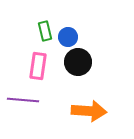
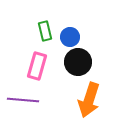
blue circle: moved 2 px right
pink rectangle: moved 1 px left; rotated 8 degrees clockwise
orange arrow: moved 11 px up; rotated 104 degrees clockwise
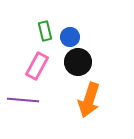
pink rectangle: rotated 12 degrees clockwise
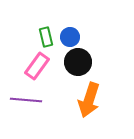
green rectangle: moved 1 px right, 6 px down
pink rectangle: rotated 8 degrees clockwise
purple line: moved 3 px right
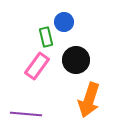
blue circle: moved 6 px left, 15 px up
black circle: moved 2 px left, 2 px up
purple line: moved 14 px down
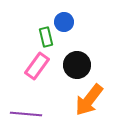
black circle: moved 1 px right, 5 px down
orange arrow: rotated 20 degrees clockwise
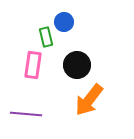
pink rectangle: moved 4 px left, 1 px up; rotated 28 degrees counterclockwise
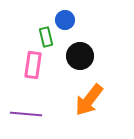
blue circle: moved 1 px right, 2 px up
black circle: moved 3 px right, 9 px up
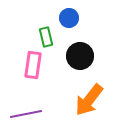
blue circle: moved 4 px right, 2 px up
purple line: rotated 16 degrees counterclockwise
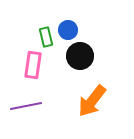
blue circle: moved 1 px left, 12 px down
orange arrow: moved 3 px right, 1 px down
purple line: moved 8 px up
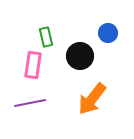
blue circle: moved 40 px right, 3 px down
orange arrow: moved 2 px up
purple line: moved 4 px right, 3 px up
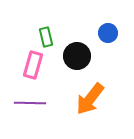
black circle: moved 3 px left
pink rectangle: rotated 8 degrees clockwise
orange arrow: moved 2 px left
purple line: rotated 12 degrees clockwise
